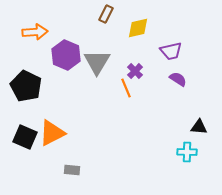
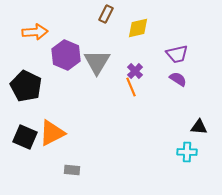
purple trapezoid: moved 6 px right, 3 px down
orange line: moved 5 px right, 1 px up
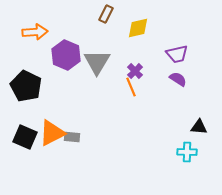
gray rectangle: moved 33 px up
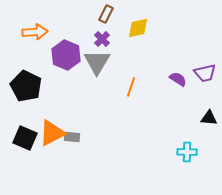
purple trapezoid: moved 28 px right, 19 px down
purple cross: moved 33 px left, 32 px up
orange line: rotated 42 degrees clockwise
black triangle: moved 10 px right, 9 px up
black square: moved 1 px down
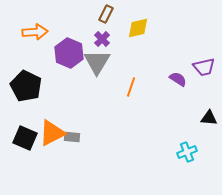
purple hexagon: moved 3 px right, 2 px up
purple trapezoid: moved 1 px left, 6 px up
cyan cross: rotated 24 degrees counterclockwise
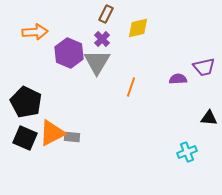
purple semicircle: rotated 36 degrees counterclockwise
black pentagon: moved 16 px down
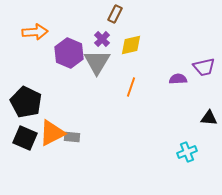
brown rectangle: moved 9 px right
yellow diamond: moved 7 px left, 17 px down
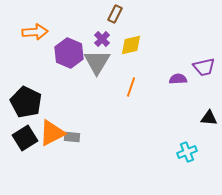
black square: rotated 35 degrees clockwise
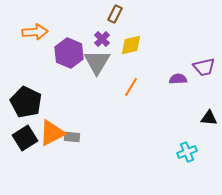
orange line: rotated 12 degrees clockwise
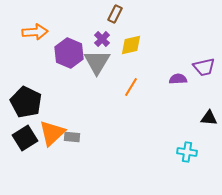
orange triangle: rotated 16 degrees counterclockwise
cyan cross: rotated 30 degrees clockwise
